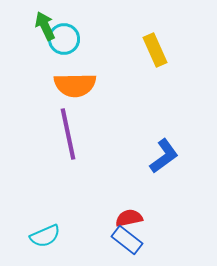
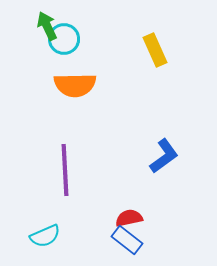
green arrow: moved 2 px right
purple line: moved 3 px left, 36 px down; rotated 9 degrees clockwise
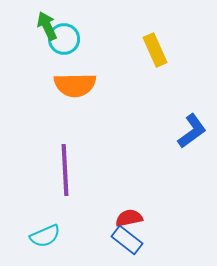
blue L-shape: moved 28 px right, 25 px up
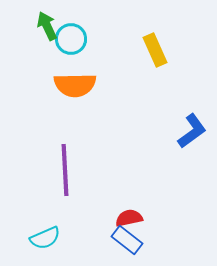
cyan circle: moved 7 px right
cyan semicircle: moved 2 px down
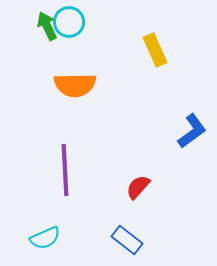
cyan circle: moved 2 px left, 17 px up
red semicircle: moved 9 px right, 31 px up; rotated 36 degrees counterclockwise
